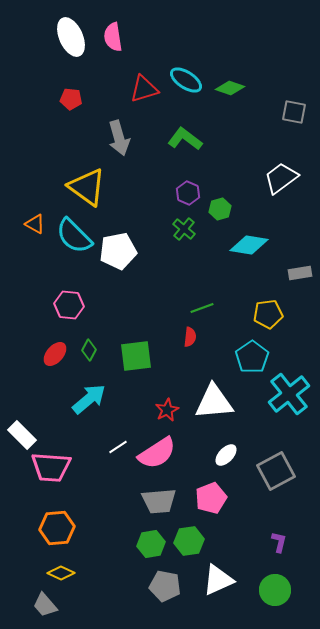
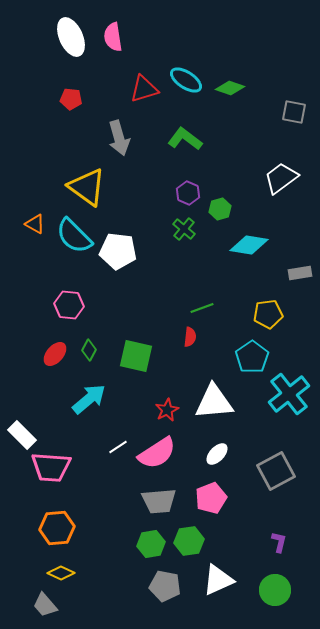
white pentagon at (118, 251): rotated 18 degrees clockwise
green square at (136, 356): rotated 20 degrees clockwise
white ellipse at (226, 455): moved 9 px left, 1 px up
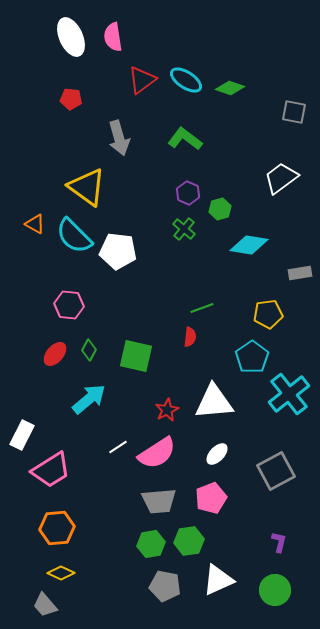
red triangle at (144, 89): moved 2 px left, 9 px up; rotated 20 degrees counterclockwise
white rectangle at (22, 435): rotated 72 degrees clockwise
pink trapezoid at (51, 467): moved 3 px down; rotated 36 degrees counterclockwise
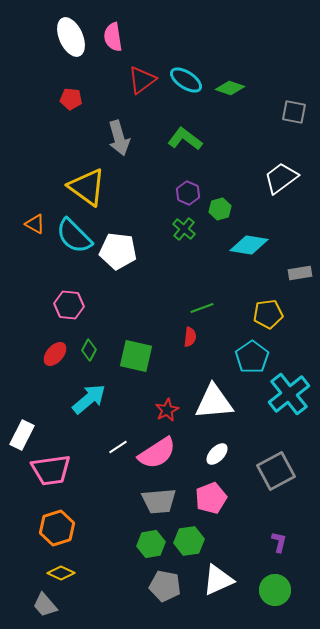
pink trapezoid at (51, 470): rotated 24 degrees clockwise
orange hexagon at (57, 528): rotated 12 degrees counterclockwise
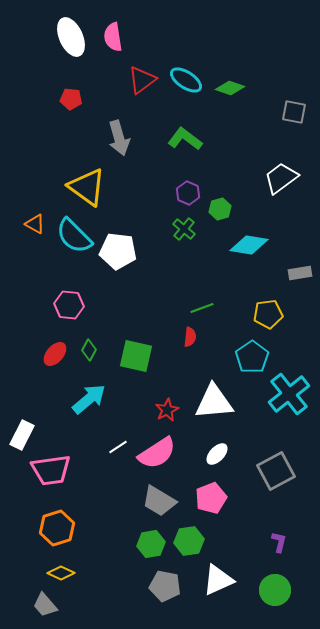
gray trapezoid at (159, 501): rotated 36 degrees clockwise
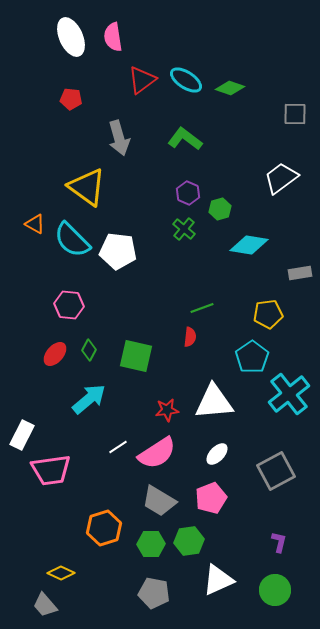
gray square at (294, 112): moved 1 px right, 2 px down; rotated 10 degrees counterclockwise
cyan semicircle at (74, 236): moved 2 px left, 4 px down
red star at (167, 410): rotated 20 degrees clockwise
orange hexagon at (57, 528): moved 47 px right
green hexagon at (151, 544): rotated 8 degrees clockwise
gray pentagon at (165, 586): moved 11 px left, 7 px down
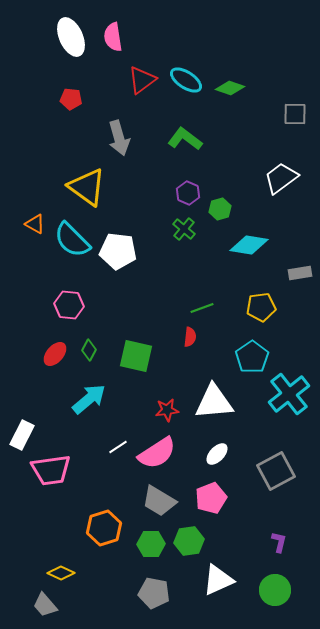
yellow pentagon at (268, 314): moved 7 px left, 7 px up
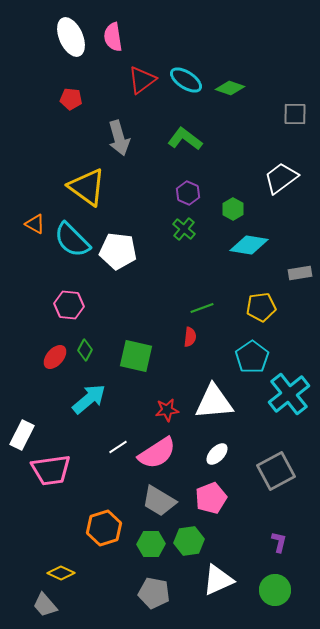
green hexagon at (220, 209): moved 13 px right; rotated 15 degrees counterclockwise
green diamond at (89, 350): moved 4 px left
red ellipse at (55, 354): moved 3 px down
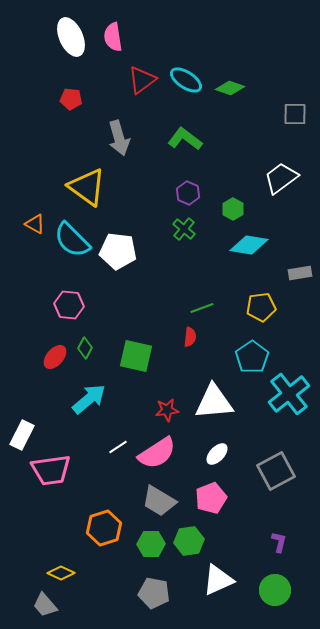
green diamond at (85, 350): moved 2 px up
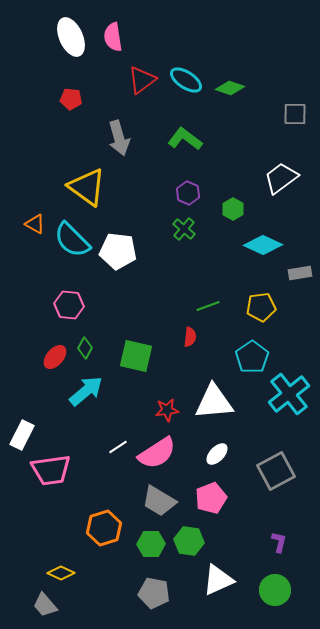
cyan diamond at (249, 245): moved 14 px right; rotated 15 degrees clockwise
green line at (202, 308): moved 6 px right, 2 px up
cyan arrow at (89, 399): moved 3 px left, 8 px up
green hexagon at (189, 541): rotated 16 degrees clockwise
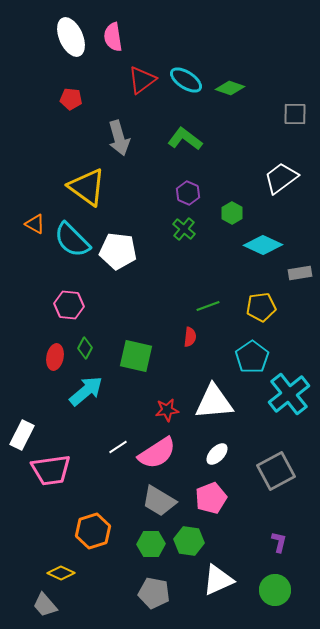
green hexagon at (233, 209): moved 1 px left, 4 px down
red ellipse at (55, 357): rotated 30 degrees counterclockwise
orange hexagon at (104, 528): moved 11 px left, 3 px down
